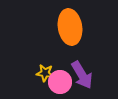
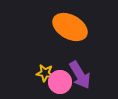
orange ellipse: rotated 52 degrees counterclockwise
purple arrow: moved 2 px left
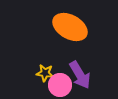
pink circle: moved 3 px down
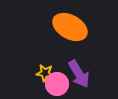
purple arrow: moved 1 px left, 1 px up
pink circle: moved 3 px left, 1 px up
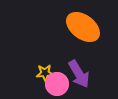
orange ellipse: moved 13 px right; rotated 8 degrees clockwise
yellow star: rotated 12 degrees counterclockwise
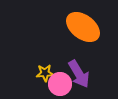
pink circle: moved 3 px right
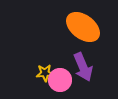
purple arrow: moved 4 px right, 7 px up; rotated 8 degrees clockwise
pink circle: moved 4 px up
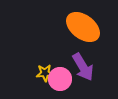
purple arrow: rotated 8 degrees counterclockwise
pink circle: moved 1 px up
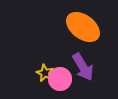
yellow star: rotated 30 degrees clockwise
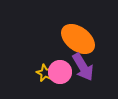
orange ellipse: moved 5 px left, 12 px down
pink circle: moved 7 px up
